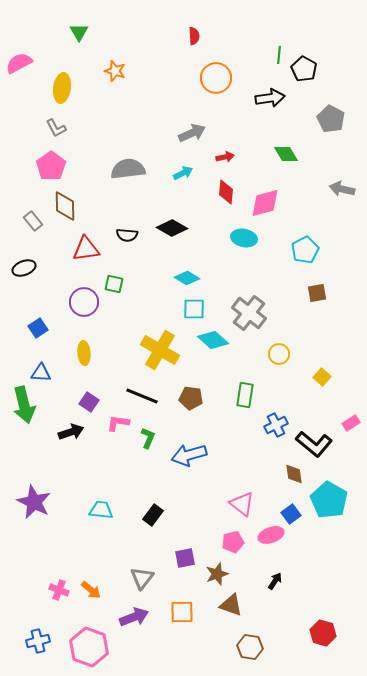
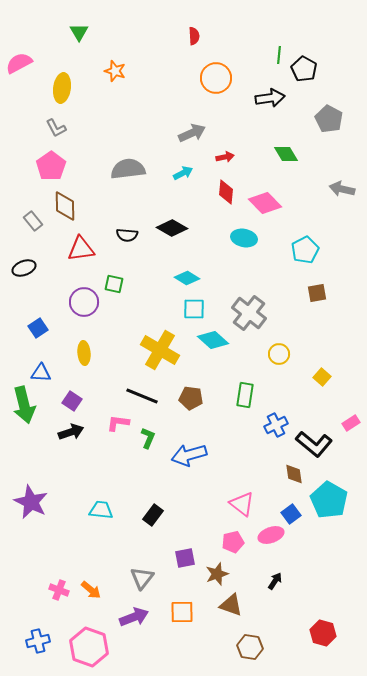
gray pentagon at (331, 119): moved 2 px left
pink diamond at (265, 203): rotated 60 degrees clockwise
red triangle at (86, 249): moved 5 px left
purple square at (89, 402): moved 17 px left, 1 px up
purple star at (34, 502): moved 3 px left
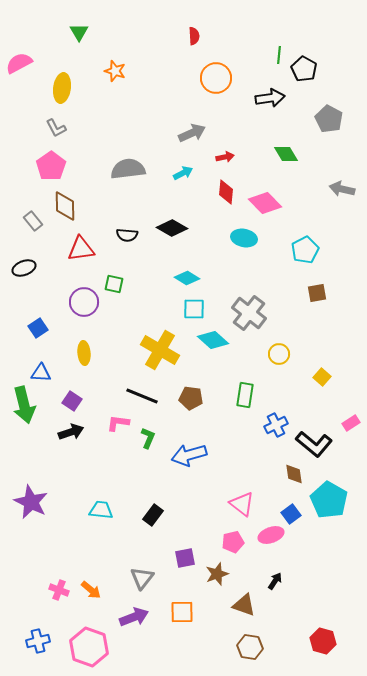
brown triangle at (231, 605): moved 13 px right
red hexagon at (323, 633): moved 8 px down
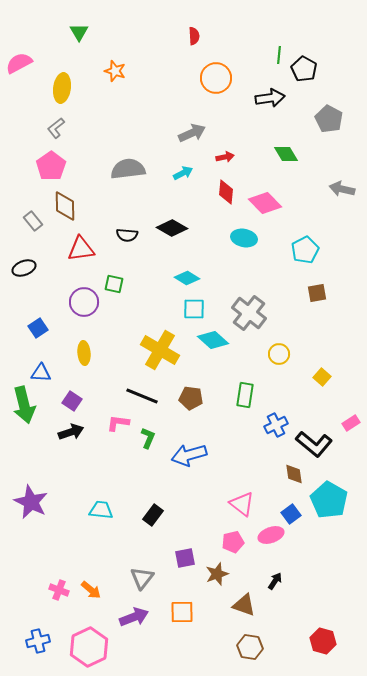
gray L-shape at (56, 128): rotated 80 degrees clockwise
pink hexagon at (89, 647): rotated 15 degrees clockwise
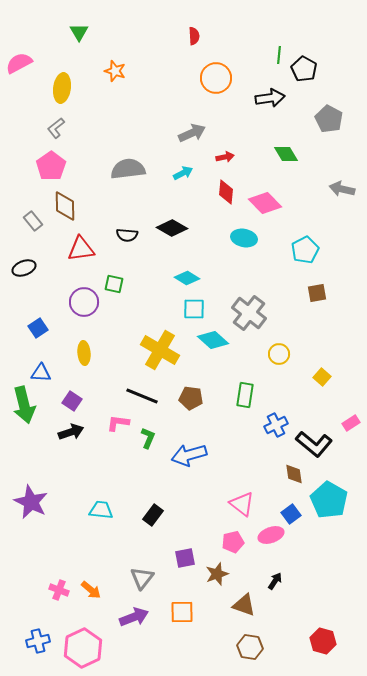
pink hexagon at (89, 647): moved 6 px left, 1 px down
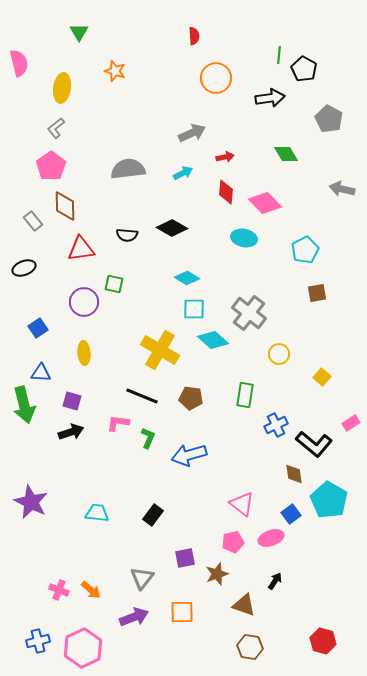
pink semicircle at (19, 63): rotated 104 degrees clockwise
purple square at (72, 401): rotated 18 degrees counterclockwise
cyan trapezoid at (101, 510): moved 4 px left, 3 px down
pink ellipse at (271, 535): moved 3 px down
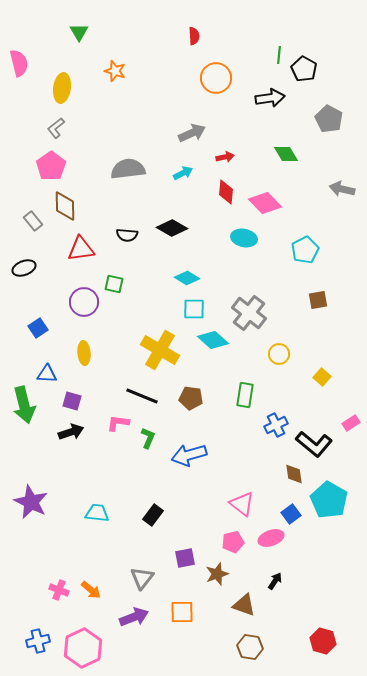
brown square at (317, 293): moved 1 px right, 7 px down
blue triangle at (41, 373): moved 6 px right, 1 px down
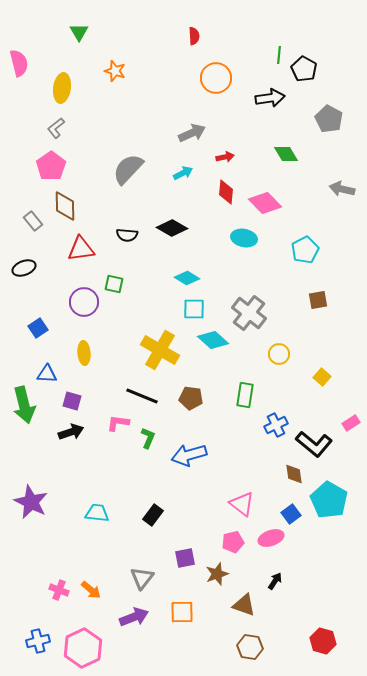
gray semicircle at (128, 169): rotated 40 degrees counterclockwise
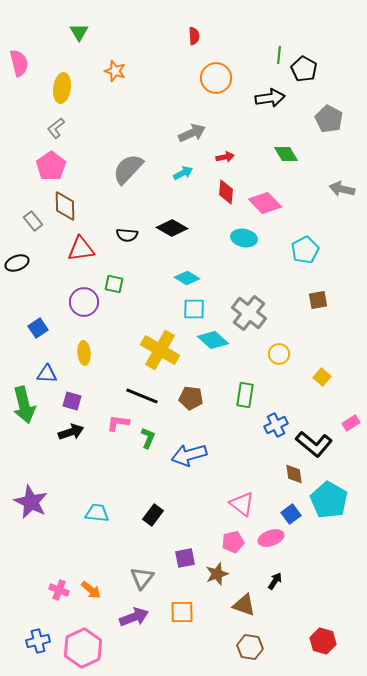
black ellipse at (24, 268): moved 7 px left, 5 px up
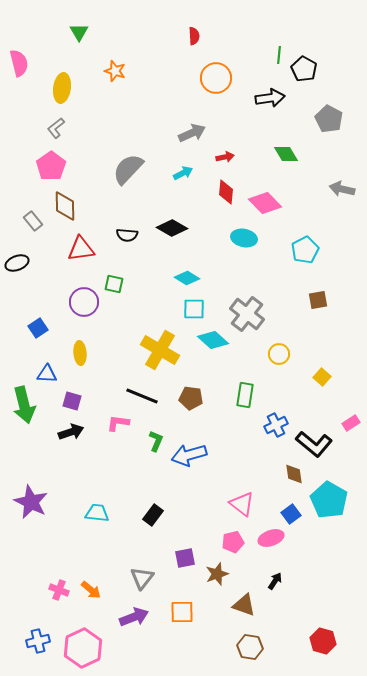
gray cross at (249, 313): moved 2 px left, 1 px down
yellow ellipse at (84, 353): moved 4 px left
green L-shape at (148, 438): moved 8 px right, 3 px down
